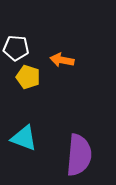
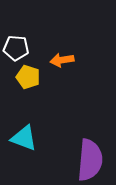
orange arrow: rotated 20 degrees counterclockwise
purple semicircle: moved 11 px right, 5 px down
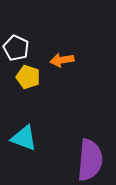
white pentagon: rotated 20 degrees clockwise
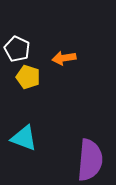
white pentagon: moved 1 px right, 1 px down
orange arrow: moved 2 px right, 2 px up
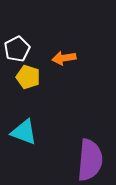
white pentagon: rotated 20 degrees clockwise
cyan triangle: moved 6 px up
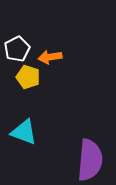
orange arrow: moved 14 px left, 1 px up
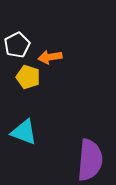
white pentagon: moved 4 px up
